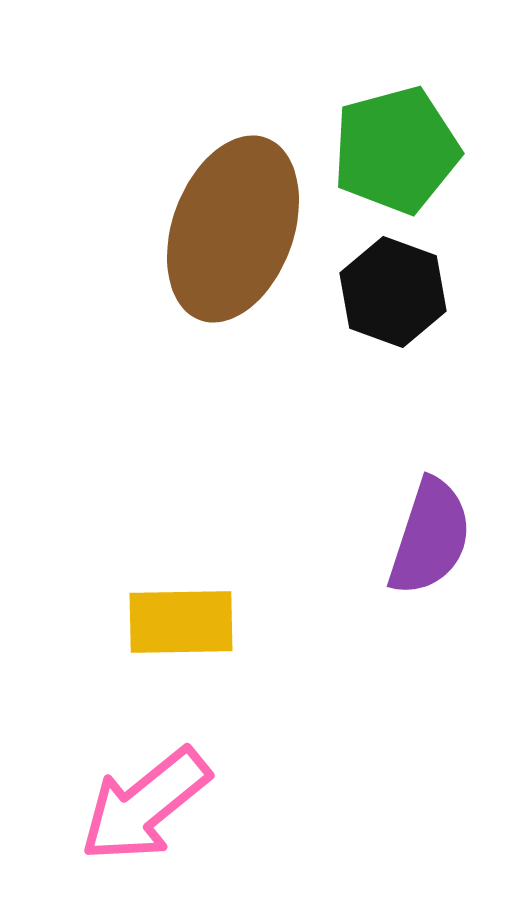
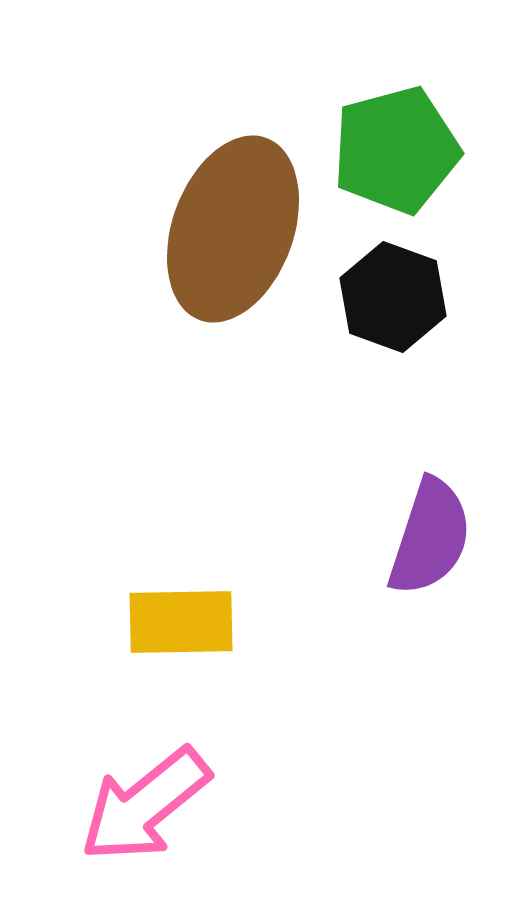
black hexagon: moved 5 px down
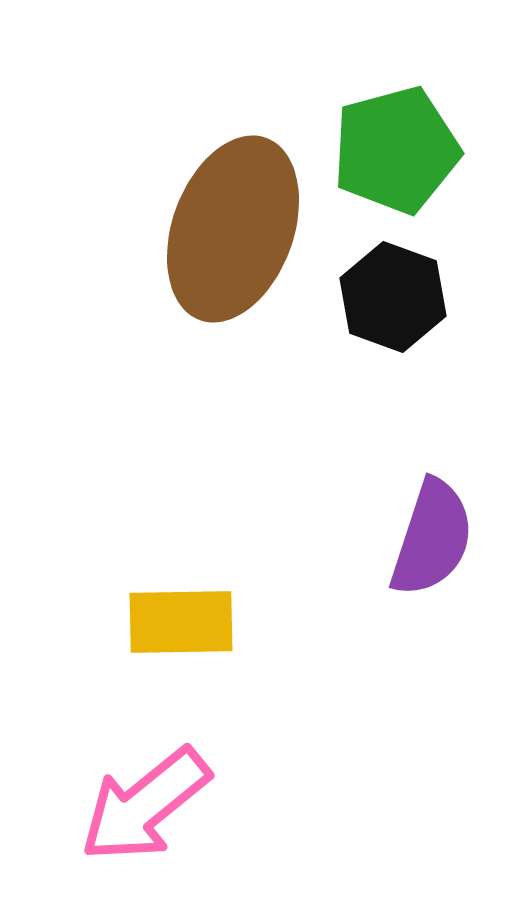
purple semicircle: moved 2 px right, 1 px down
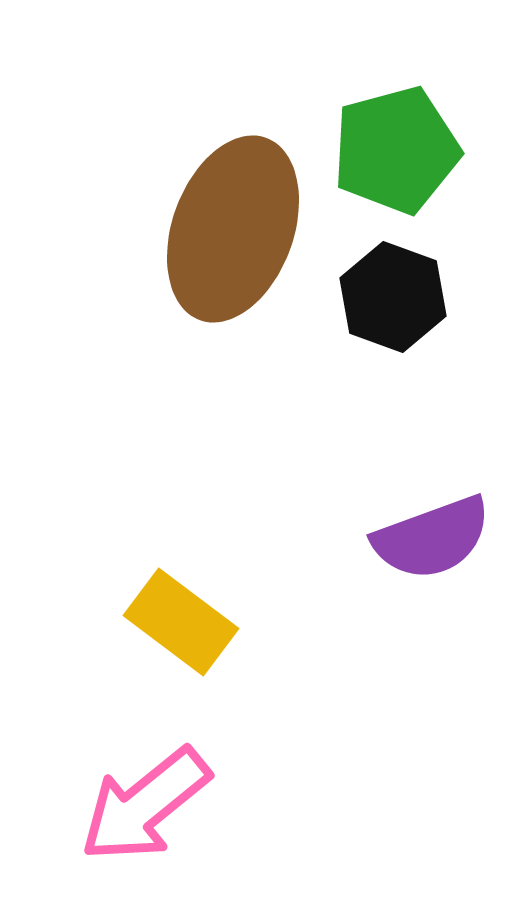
purple semicircle: rotated 52 degrees clockwise
yellow rectangle: rotated 38 degrees clockwise
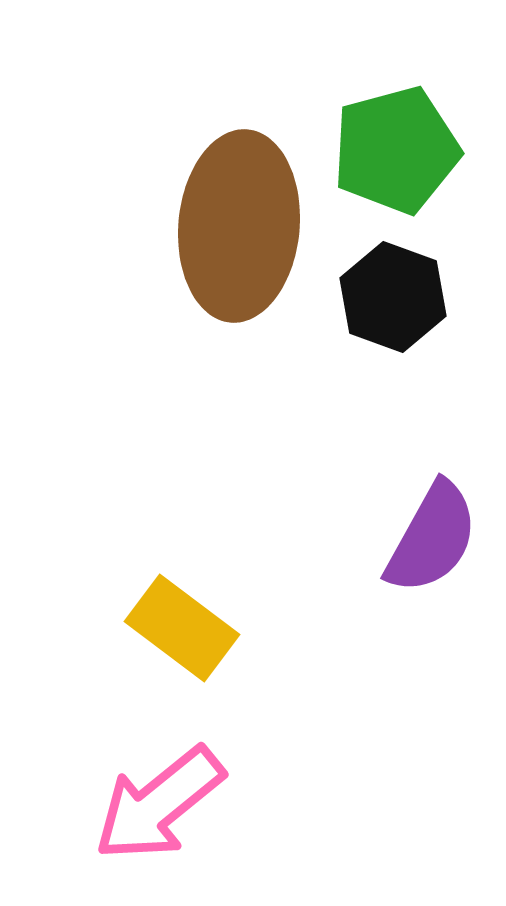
brown ellipse: moved 6 px right, 3 px up; rotated 15 degrees counterclockwise
purple semicircle: rotated 41 degrees counterclockwise
yellow rectangle: moved 1 px right, 6 px down
pink arrow: moved 14 px right, 1 px up
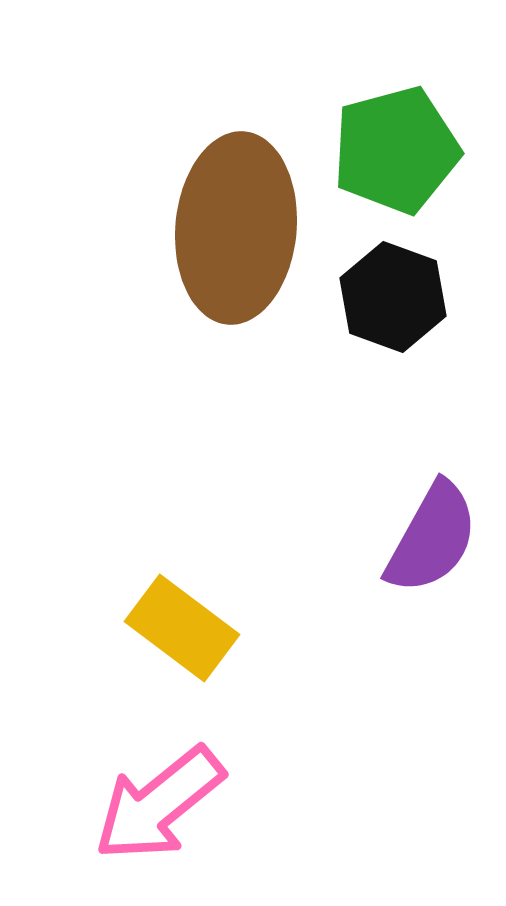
brown ellipse: moved 3 px left, 2 px down
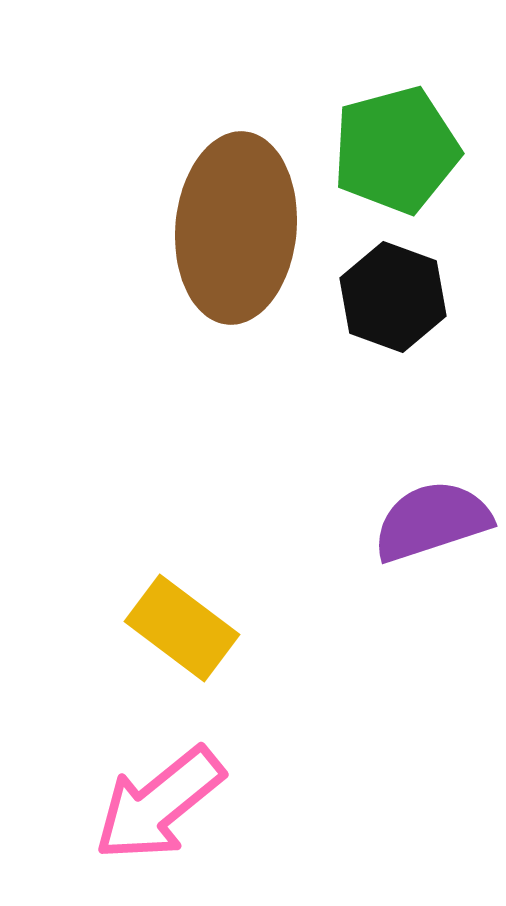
purple semicircle: moved 17 px up; rotated 137 degrees counterclockwise
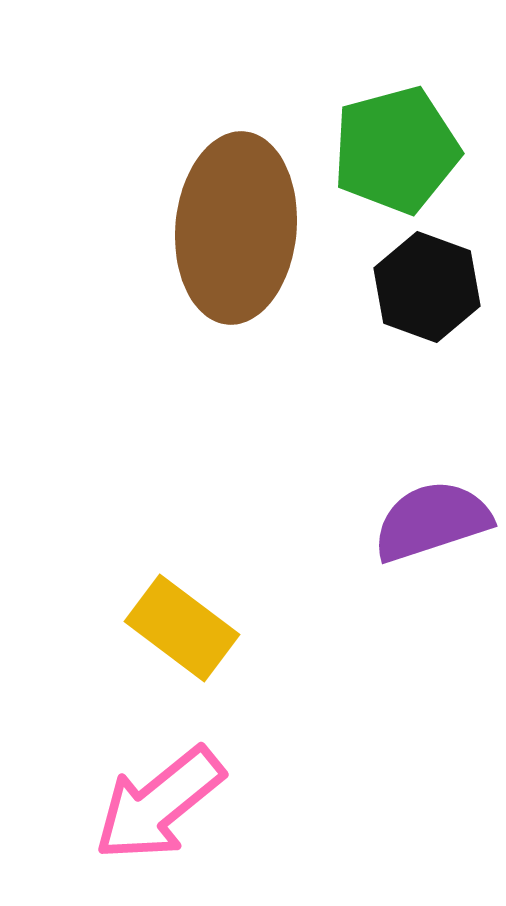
black hexagon: moved 34 px right, 10 px up
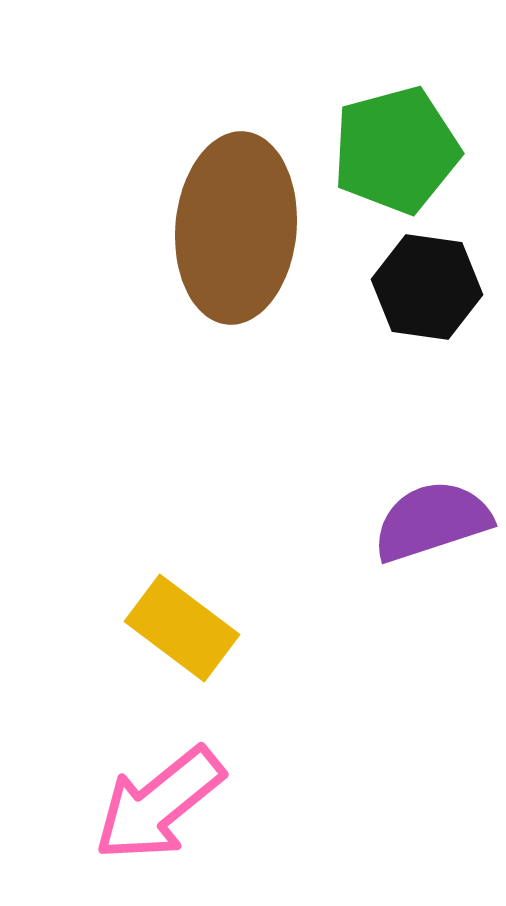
black hexagon: rotated 12 degrees counterclockwise
